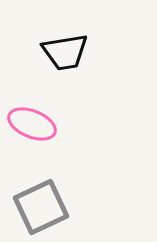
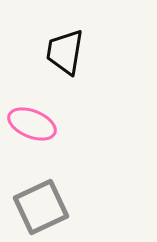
black trapezoid: rotated 108 degrees clockwise
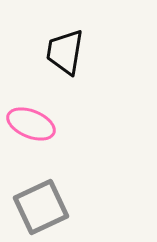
pink ellipse: moved 1 px left
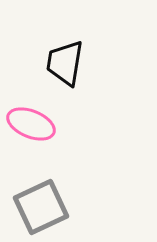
black trapezoid: moved 11 px down
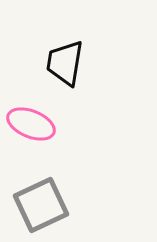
gray square: moved 2 px up
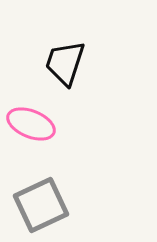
black trapezoid: rotated 9 degrees clockwise
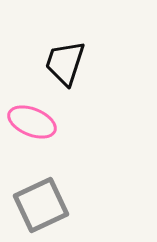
pink ellipse: moved 1 px right, 2 px up
